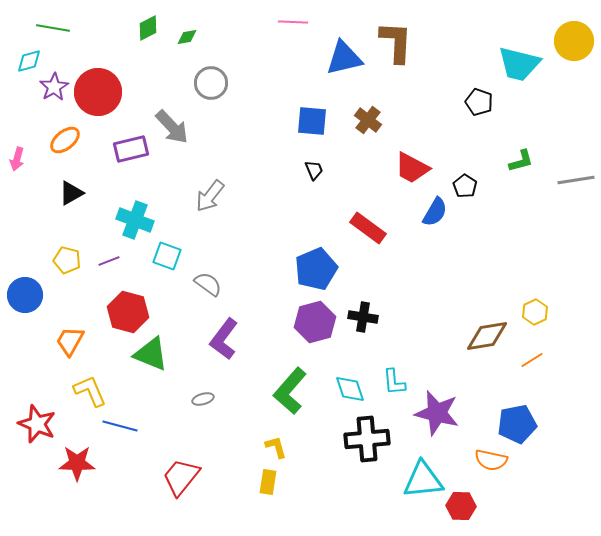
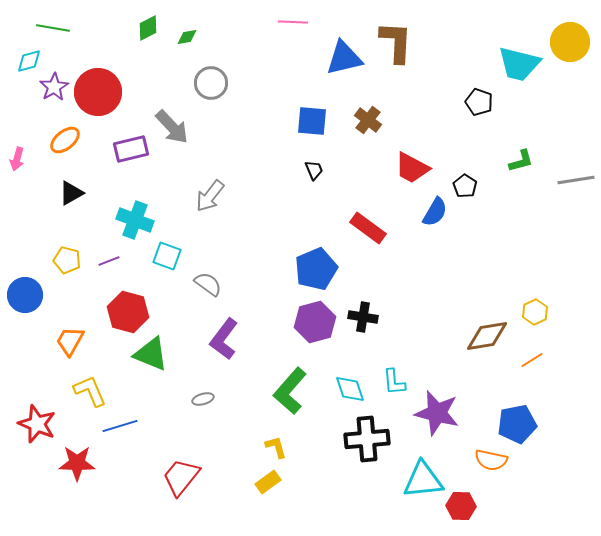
yellow circle at (574, 41): moved 4 px left, 1 px down
blue line at (120, 426): rotated 32 degrees counterclockwise
yellow rectangle at (268, 482): rotated 45 degrees clockwise
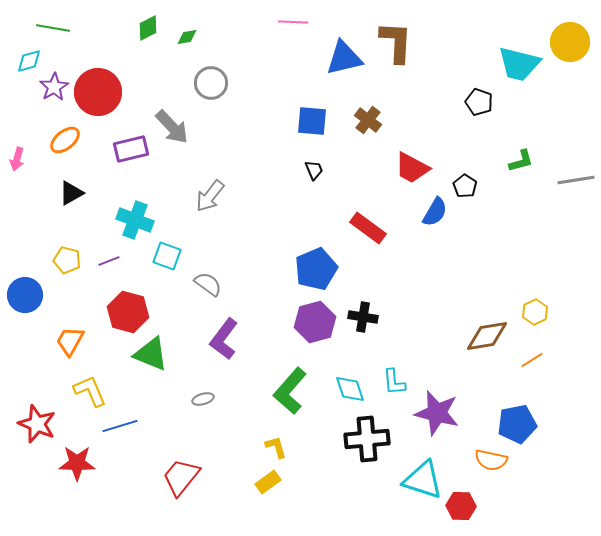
cyan triangle at (423, 480): rotated 24 degrees clockwise
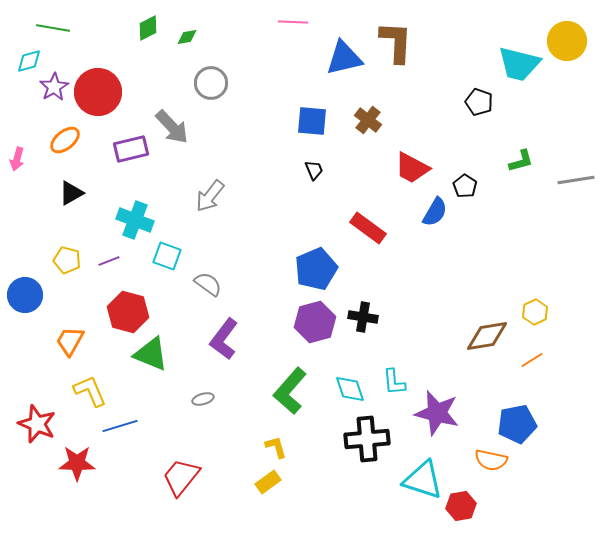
yellow circle at (570, 42): moved 3 px left, 1 px up
red hexagon at (461, 506): rotated 12 degrees counterclockwise
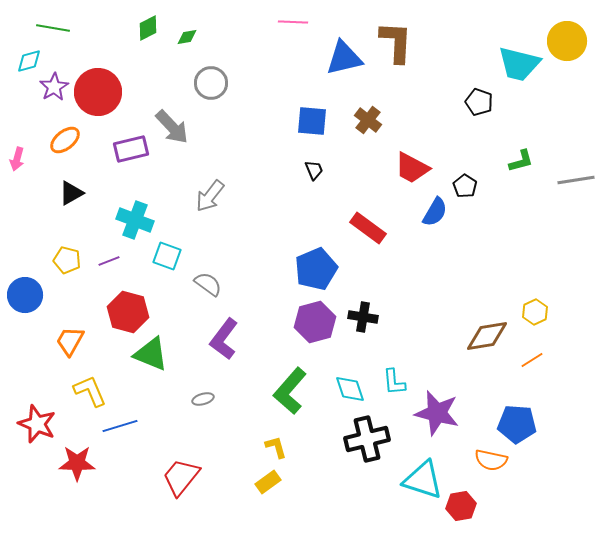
blue pentagon at (517, 424): rotated 15 degrees clockwise
black cross at (367, 439): rotated 9 degrees counterclockwise
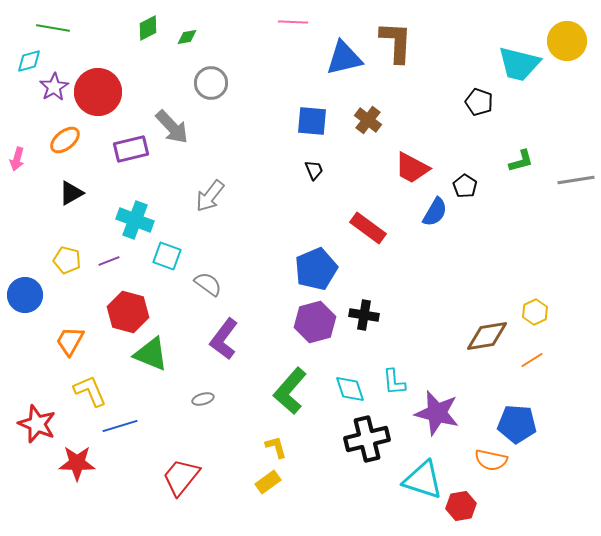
black cross at (363, 317): moved 1 px right, 2 px up
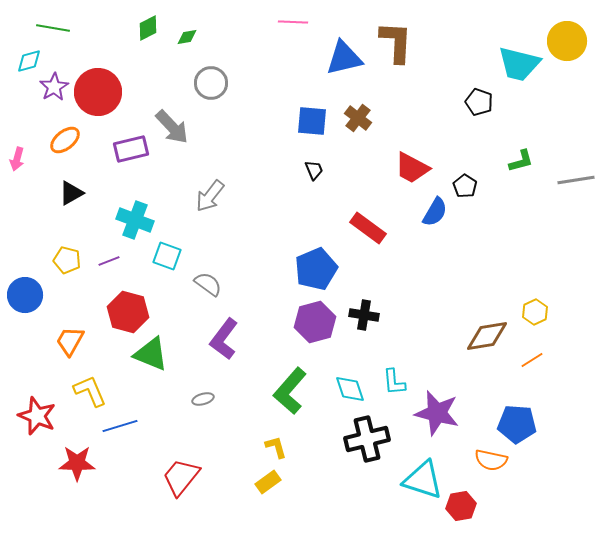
brown cross at (368, 120): moved 10 px left, 2 px up
red star at (37, 424): moved 8 px up
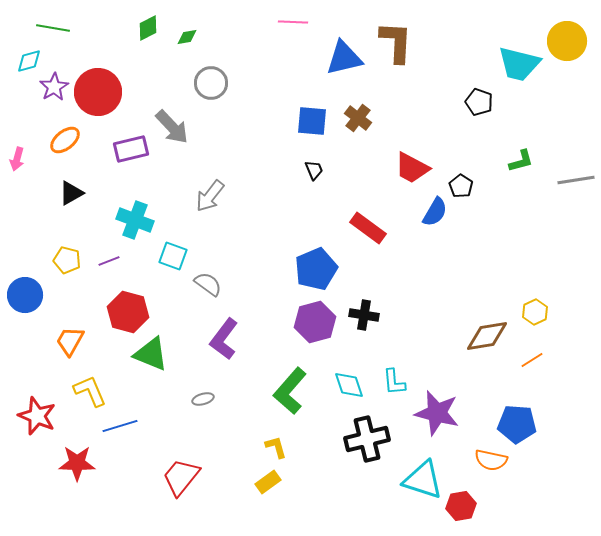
black pentagon at (465, 186): moved 4 px left
cyan square at (167, 256): moved 6 px right
cyan diamond at (350, 389): moved 1 px left, 4 px up
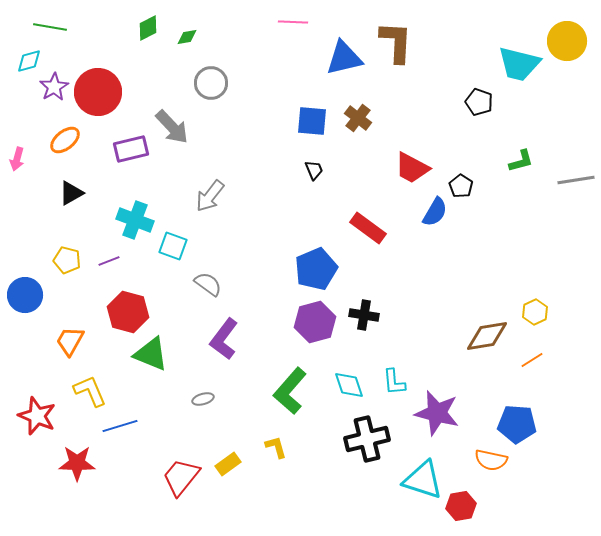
green line at (53, 28): moved 3 px left, 1 px up
cyan square at (173, 256): moved 10 px up
yellow rectangle at (268, 482): moved 40 px left, 18 px up
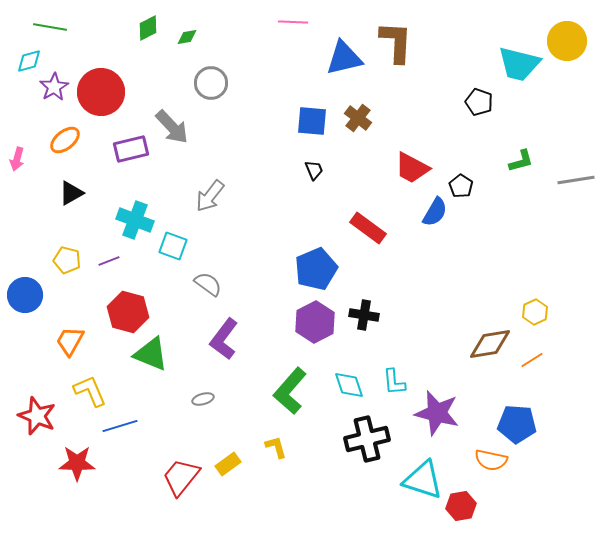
red circle at (98, 92): moved 3 px right
purple hexagon at (315, 322): rotated 12 degrees counterclockwise
brown diamond at (487, 336): moved 3 px right, 8 px down
